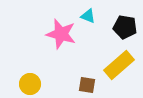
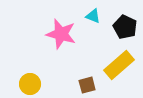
cyan triangle: moved 5 px right
black pentagon: rotated 15 degrees clockwise
brown square: rotated 24 degrees counterclockwise
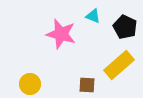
brown square: rotated 18 degrees clockwise
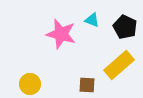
cyan triangle: moved 1 px left, 4 px down
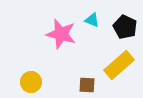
yellow circle: moved 1 px right, 2 px up
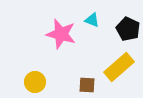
black pentagon: moved 3 px right, 2 px down
yellow rectangle: moved 2 px down
yellow circle: moved 4 px right
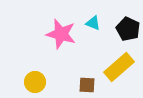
cyan triangle: moved 1 px right, 3 px down
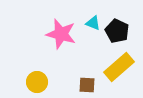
black pentagon: moved 11 px left, 2 px down
yellow circle: moved 2 px right
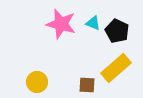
pink star: moved 10 px up
yellow rectangle: moved 3 px left, 1 px down
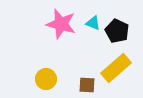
yellow circle: moved 9 px right, 3 px up
